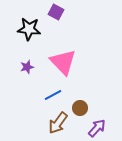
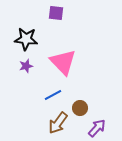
purple square: moved 1 px down; rotated 21 degrees counterclockwise
black star: moved 3 px left, 10 px down
purple star: moved 1 px left, 1 px up
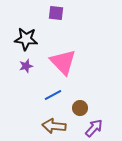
brown arrow: moved 4 px left, 3 px down; rotated 60 degrees clockwise
purple arrow: moved 3 px left
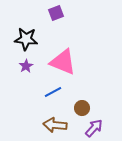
purple square: rotated 28 degrees counterclockwise
pink triangle: rotated 24 degrees counterclockwise
purple star: rotated 16 degrees counterclockwise
blue line: moved 3 px up
brown circle: moved 2 px right
brown arrow: moved 1 px right, 1 px up
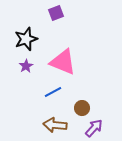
black star: rotated 25 degrees counterclockwise
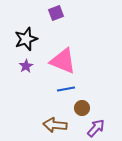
pink triangle: moved 1 px up
blue line: moved 13 px right, 3 px up; rotated 18 degrees clockwise
purple arrow: moved 2 px right
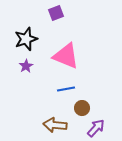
pink triangle: moved 3 px right, 5 px up
